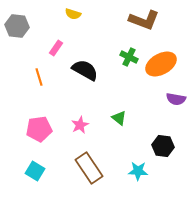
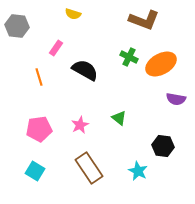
cyan star: rotated 24 degrees clockwise
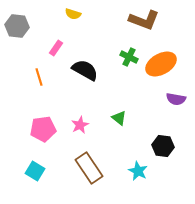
pink pentagon: moved 4 px right
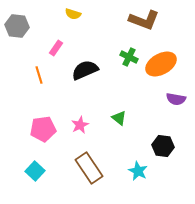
black semicircle: rotated 52 degrees counterclockwise
orange line: moved 2 px up
cyan square: rotated 12 degrees clockwise
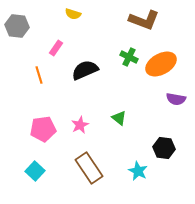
black hexagon: moved 1 px right, 2 px down
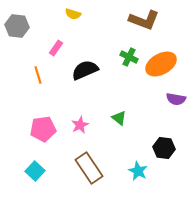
orange line: moved 1 px left
